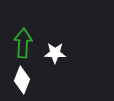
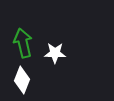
green arrow: rotated 16 degrees counterclockwise
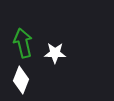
white diamond: moved 1 px left
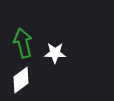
white diamond: rotated 32 degrees clockwise
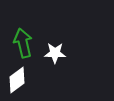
white diamond: moved 4 px left
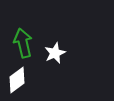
white star: rotated 25 degrees counterclockwise
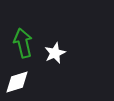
white diamond: moved 2 px down; rotated 20 degrees clockwise
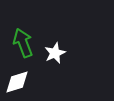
green arrow: rotated 8 degrees counterclockwise
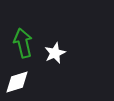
green arrow: rotated 8 degrees clockwise
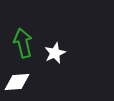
white diamond: rotated 12 degrees clockwise
